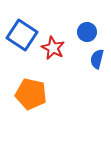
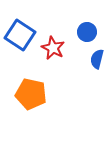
blue square: moved 2 px left
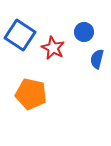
blue circle: moved 3 px left
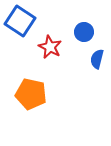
blue square: moved 14 px up
red star: moved 3 px left, 1 px up
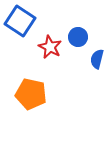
blue circle: moved 6 px left, 5 px down
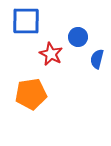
blue square: moved 6 px right; rotated 32 degrees counterclockwise
red star: moved 1 px right, 7 px down
orange pentagon: rotated 20 degrees counterclockwise
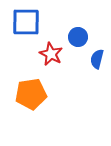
blue square: moved 1 px down
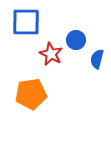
blue circle: moved 2 px left, 3 px down
